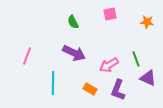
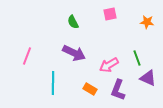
green line: moved 1 px right, 1 px up
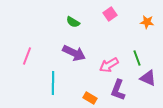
pink square: rotated 24 degrees counterclockwise
green semicircle: rotated 32 degrees counterclockwise
orange rectangle: moved 9 px down
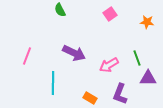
green semicircle: moved 13 px left, 12 px up; rotated 32 degrees clockwise
purple triangle: rotated 24 degrees counterclockwise
purple L-shape: moved 2 px right, 4 px down
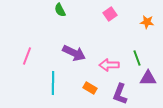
pink arrow: rotated 30 degrees clockwise
orange rectangle: moved 10 px up
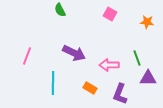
pink square: rotated 24 degrees counterclockwise
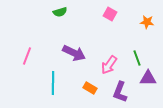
green semicircle: moved 2 px down; rotated 80 degrees counterclockwise
pink arrow: rotated 54 degrees counterclockwise
purple L-shape: moved 2 px up
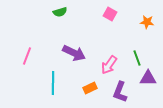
orange rectangle: rotated 56 degrees counterclockwise
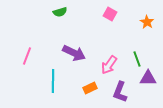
orange star: rotated 24 degrees clockwise
green line: moved 1 px down
cyan line: moved 2 px up
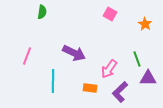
green semicircle: moved 18 px left; rotated 64 degrees counterclockwise
orange star: moved 2 px left, 2 px down
pink arrow: moved 4 px down
orange rectangle: rotated 32 degrees clockwise
purple L-shape: rotated 25 degrees clockwise
